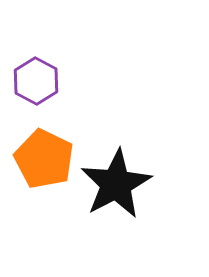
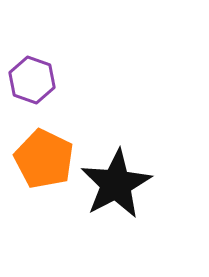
purple hexagon: moved 4 px left, 1 px up; rotated 9 degrees counterclockwise
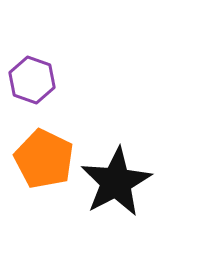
black star: moved 2 px up
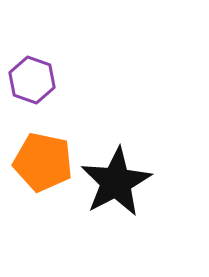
orange pentagon: moved 1 px left, 3 px down; rotated 14 degrees counterclockwise
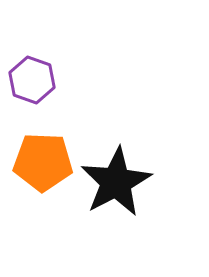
orange pentagon: rotated 10 degrees counterclockwise
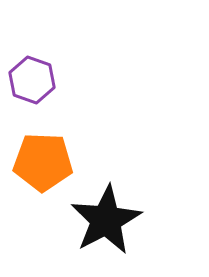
black star: moved 10 px left, 38 px down
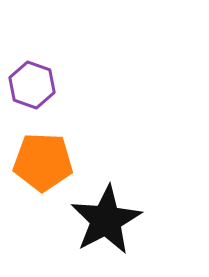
purple hexagon: moved 5 px down
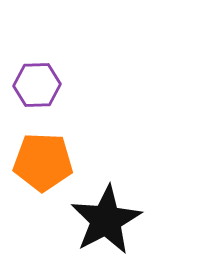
purple hexagon: moved 5 px right; rotated 21 degrees counterclockwise
